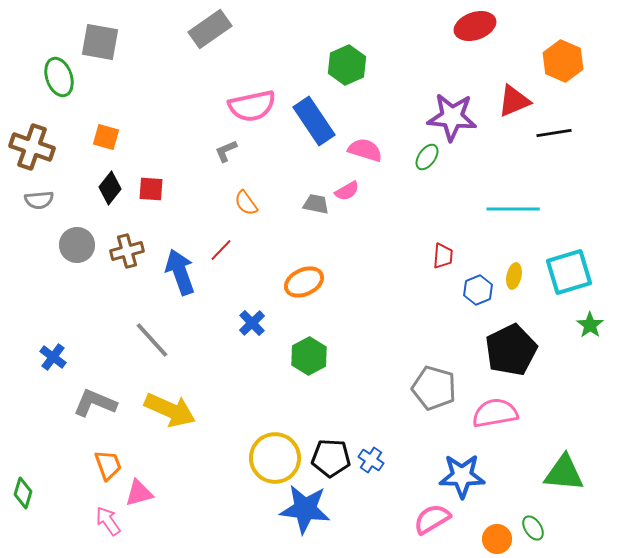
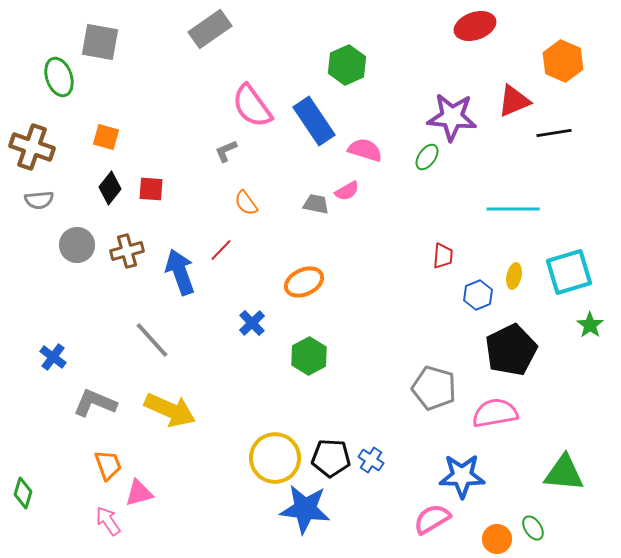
pink semicircle at (252, 106): rotated 66 degrees clockwise
blue hexagon at (478, 290): moved 5 px down
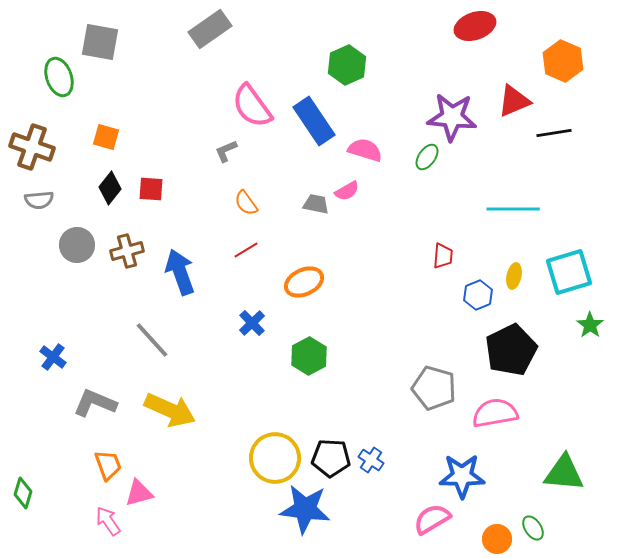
red line at (221, 250): moved 25 px right; rotated 15 degrees clockwise
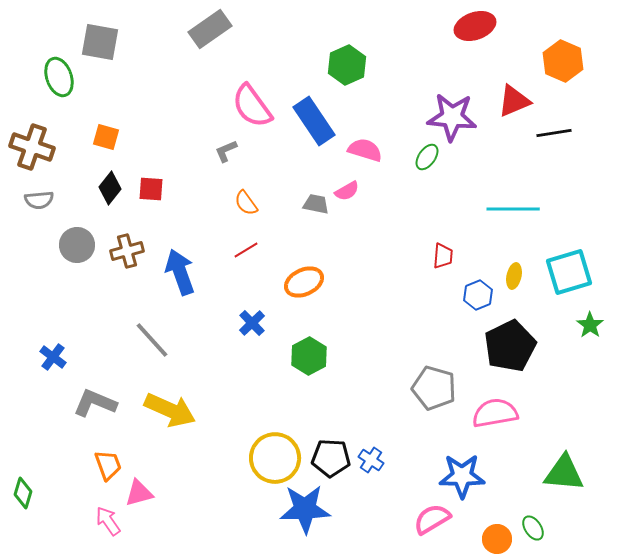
black pentagon at (511, 350): moved 1 px left, 4 px up
blue star at (305, 509): rotated 9 degrees counterclockwise
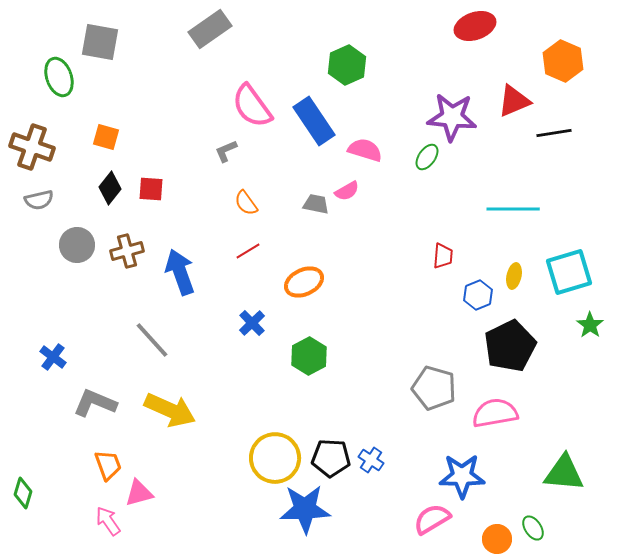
gray semicircle at (39, 200): rotated 8 degrees counterclockwise
red line at (246, 250): moved 2 px right, 1 px down
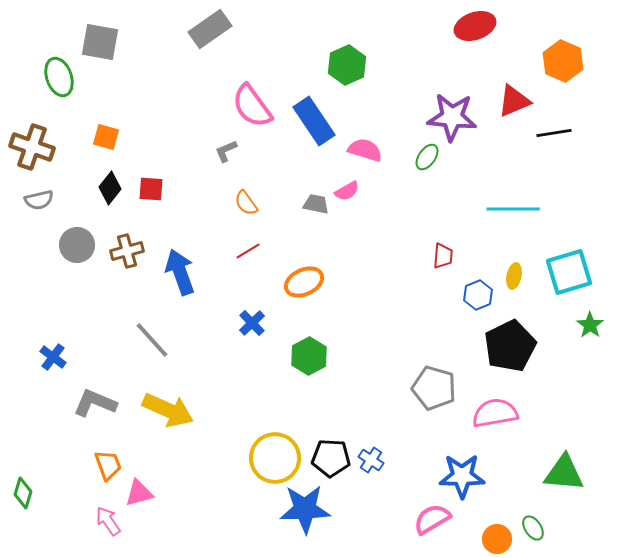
yellow arrow at (170, 410): moved 2 px left
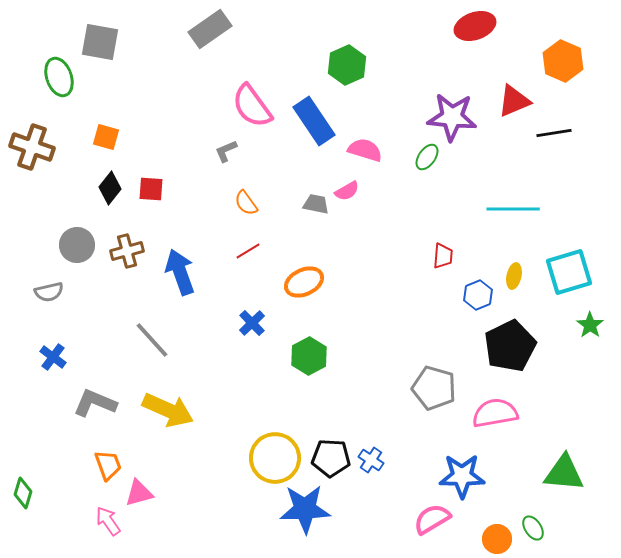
gray semicircle at (39, 200): moved 10 px right, 92 px down
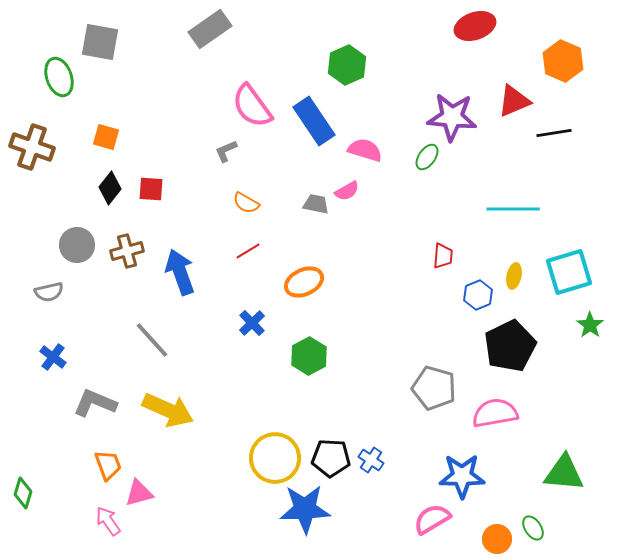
orange semicircle at (246, 203): rotated 24 degrees counterclockwise
